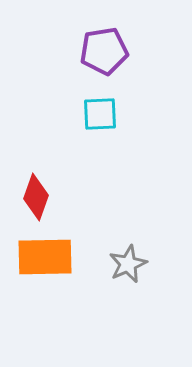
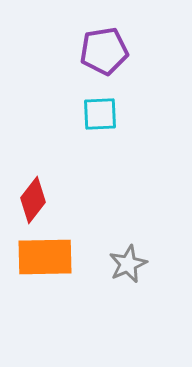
red diamond: moved 3 px left, 3 px down; rotated 18 degrees clockwise
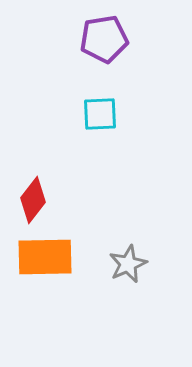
purple pentagon: moved 12 px up
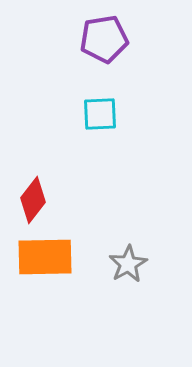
gray star: rotated 6 degrees counterclockwise
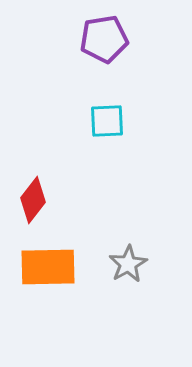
cyan square: moved 7 px right, 7 px down
orange rectangle: moved 3 px right, 10 px down
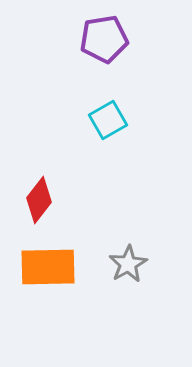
cyan square: moved 1 px right, 1 px up; rotated 27 degrees counterclockwise
red diamond: moved 6 px right
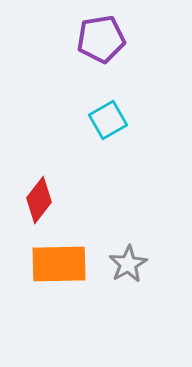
purple pentagon: moved 3 px left
orange rectangle: moved 11 px right, 3 px up
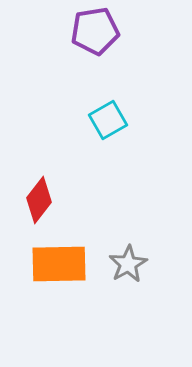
purple pentagon: moved 6 px left, 8 px up
